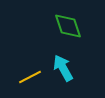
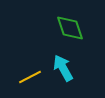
green diamond: moved 2 px right, 2 px down
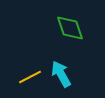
cyan arrow: moved 2 px left, 6 px down
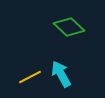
green diamond: moved 1 px left, 1 px up; rotated 28 degrees counterclockwise
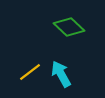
yellow line: moved 5 px up; rotated 10 degrees counterclockwise
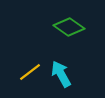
green diamond: rotated 8 degrees counterclockwise
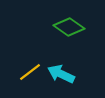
cyan arrow: rotated 36 degrees counterclockwise
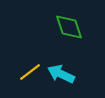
green diamond: rotated 36 degrees clockwise
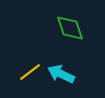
green diamond: moved 1 px right, 1 px down
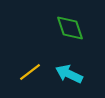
cyan arrow: moved 8 px right
